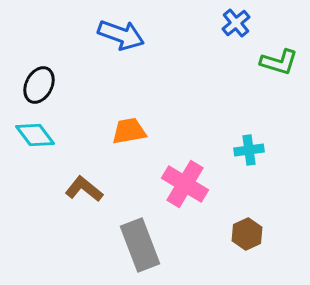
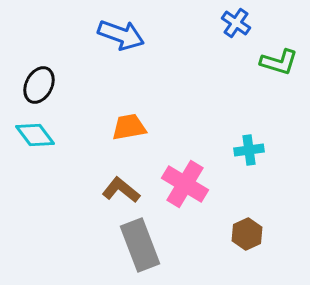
blue cross: rotated 16 degrees counterclockwise
orange trapezoid: moved 4 px up
brown L-shape: moved 37 px right, 1 px down
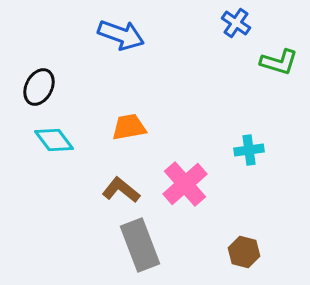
black ellipse: moved 2 px down
cyan diamond: moved 19 px right, 5 px down
pink cross: rotated 18 degrees clockwise
brown hexagon: moved 3 px left, 18 px down; rotated 20 degrees counterclockwise
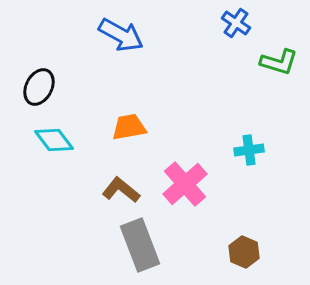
blue arrow: rotated 9 degrees clockwise
brown hexagon: rotated 8 degrees clockwise
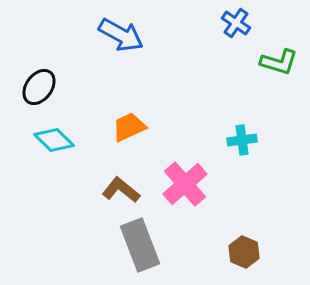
black ellipse: rotated 9 degrees clockwise
orange trapezoid: rotated 15 degrees counterclockwise
cyan diamond: rotated 9 degrees counterclockwise
cyan cross: moved 7 px left, 10 px up
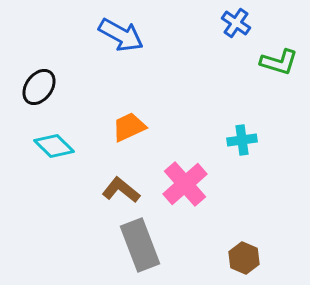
cyan diamond: moved 6 px down
brown hexagon: moved 6 px down
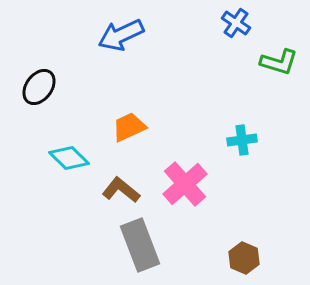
blue arrow: rotated 126 degrees clockwise
cyan diamond: moved 15 px right, 12 px down
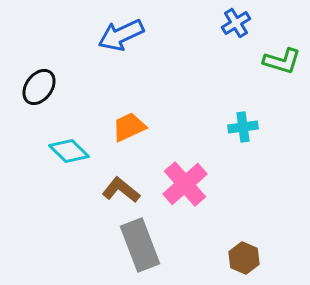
blue cross: rotated 24 degrees clockwise
green L-shape: moved 3 px right, 1 px up
cyan cross: moved 1 px right, 13 px up
cyan diamond: moved 7 px up
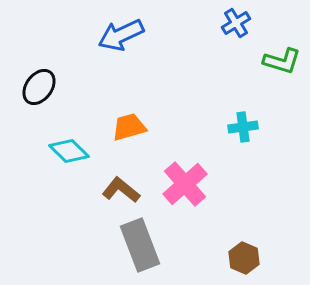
orange trapezoid: rotated 9 degrees clockwise
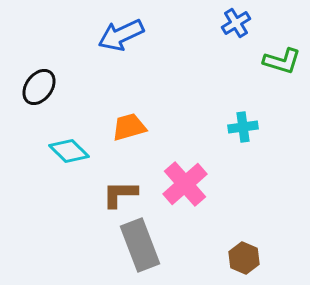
brown L-shape: moved 1 px left, 4 px down; rotated 39 degrees counterclockwise
